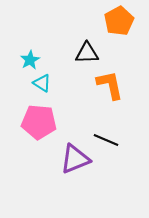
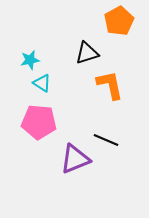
black triangle: rotated 15 degrees counterclockwise
cyan star: rotated 18 degrees clockwise
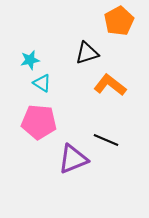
orange L-shape: rotated 40 degrees counterclockwise
purple triangle: moved 2 px left
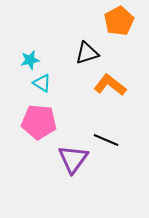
purple triangle: rotated 32 degrees counterclockwise
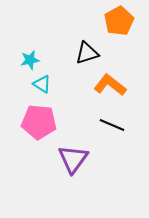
cyan triangle: moved 1 px down
black line: moved 6 px right, 15 px up
